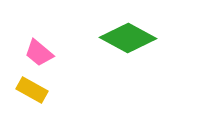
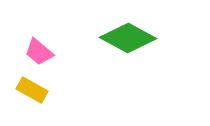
pink trapezoid: moved 1 px up
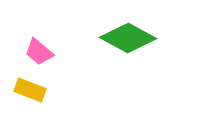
yellow rectangle: moved 2 px left; rotated 8 degrees counterclockwise
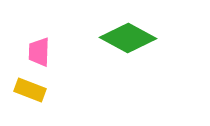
pink trapezoid: rotated 52 degrees clockwise
